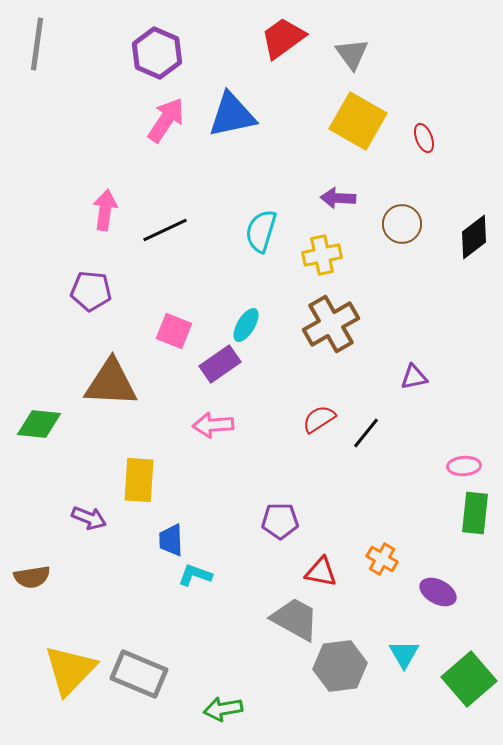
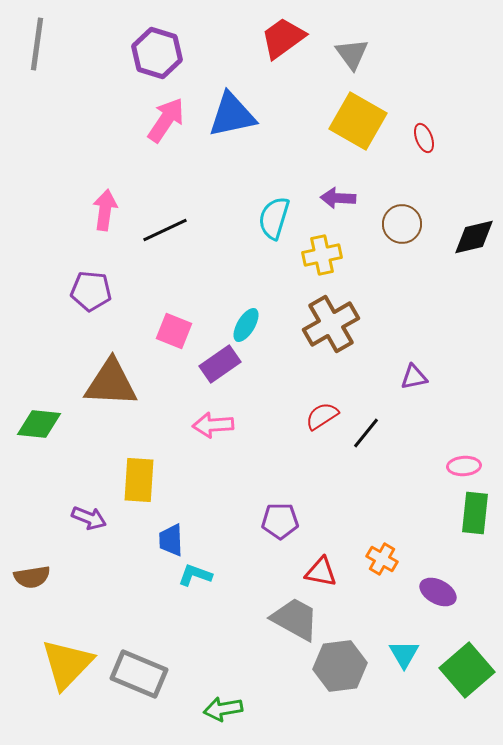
purple hexagon at (157, 53): rotated 6 degrees counterclockwise
cyan semicircle at (261, 231): moved 13 px right, 13 px up
black diamond at (474, 237): rotated 24 degrees clockwise
red semicircle at (319, 419): moved 3 px right, 3 px up
yellow triangle at (70, 670): moved 3 px left, 6 px up
green square at (469, 679): moved 2 px left, 9 px up
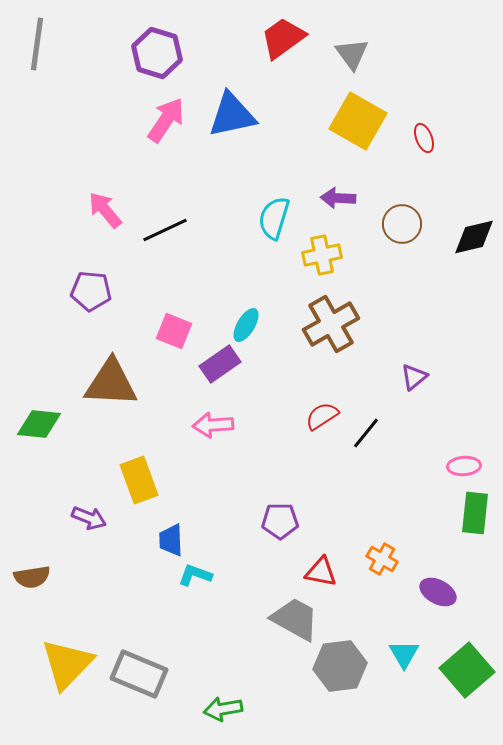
pink arrow at (105, 210): rotated 48 degrees counterclockwise
purple triangle at (414, 377): rotated 28 degrees counterclockwise
yellow rectangle at (139, 480): rotated 24 degrees counterclockwise
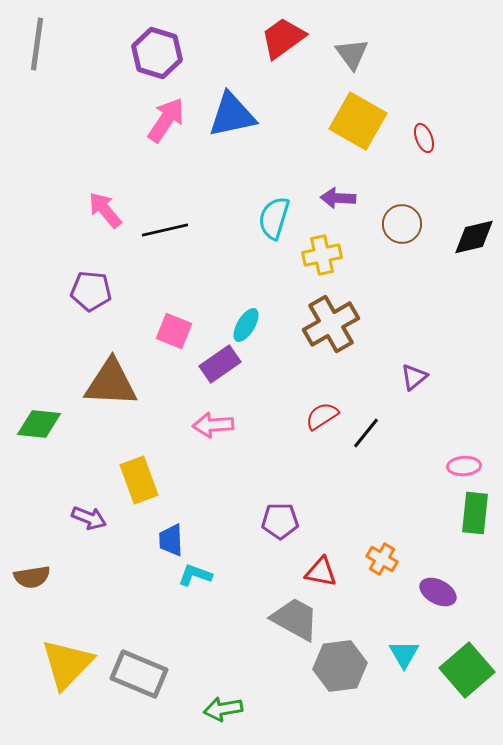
black line at (165, 230): rotated 12 degrees clockwise
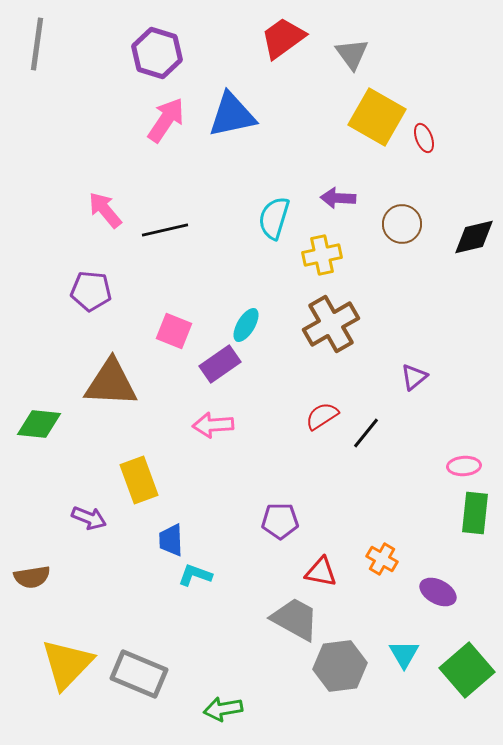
yellow square at (358, 121): moved 19 px right, 4 px up
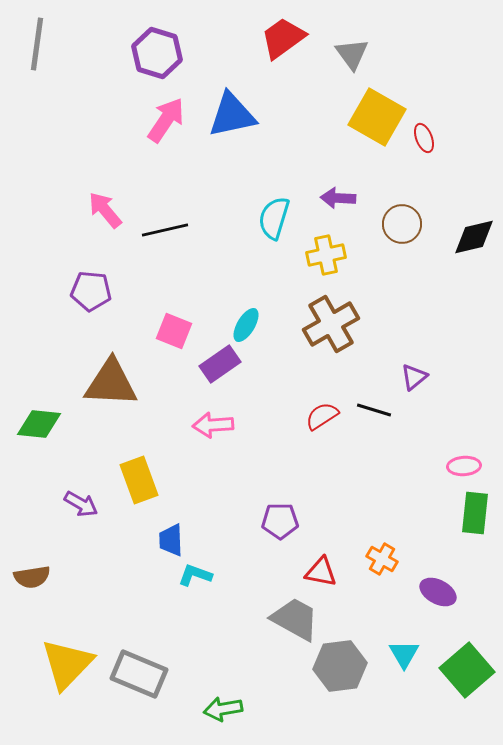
yellow cross at (322, 255): moved 4 px right
black line at (366, 433): moved 8 px right, 23 px up; rotated 68 degrees clockwise
purple arrow at (89, 518): moved 8 px left, 14 px up; rotated 8 degrees clockwise
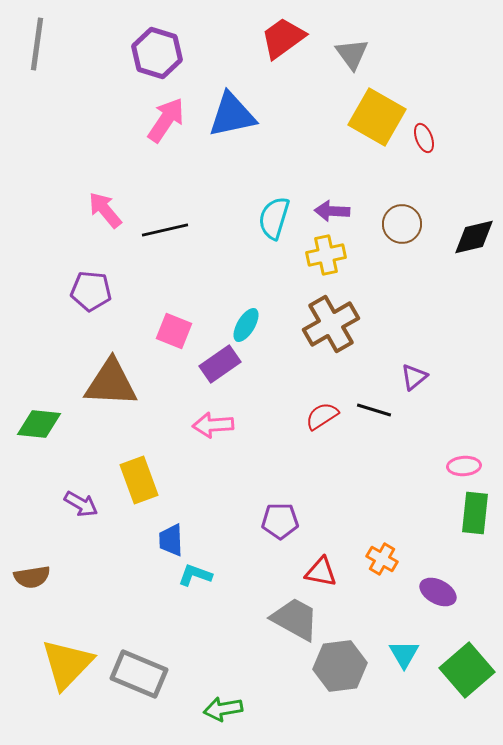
purple arrow at (338, 198): moved 6 px left, 13 px down
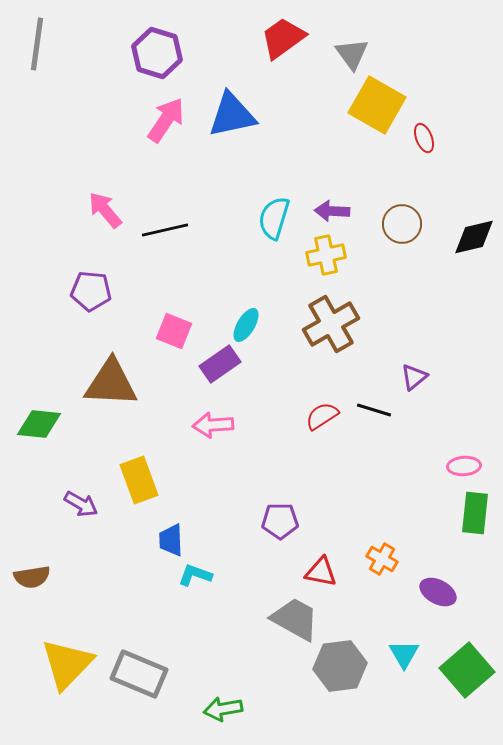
yellow square at (377, 117): moved 12 px up
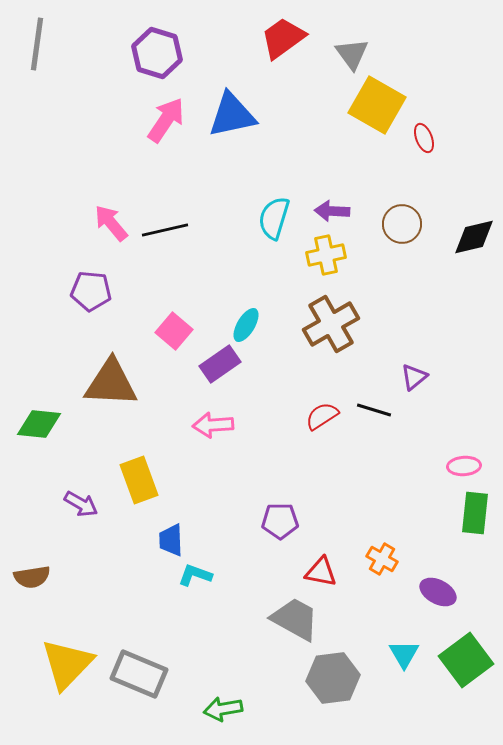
pink arrow at (105, 210): moved 6 px right, 13 px down
pink square at (174, 331): rotated 18 degrees clockwise
gray hexagon at (340, 666): moved 7 px left, 12 px down
green square at (467, 670): moved 1 px left, 10 px up; rotated 4 degrees clockwise
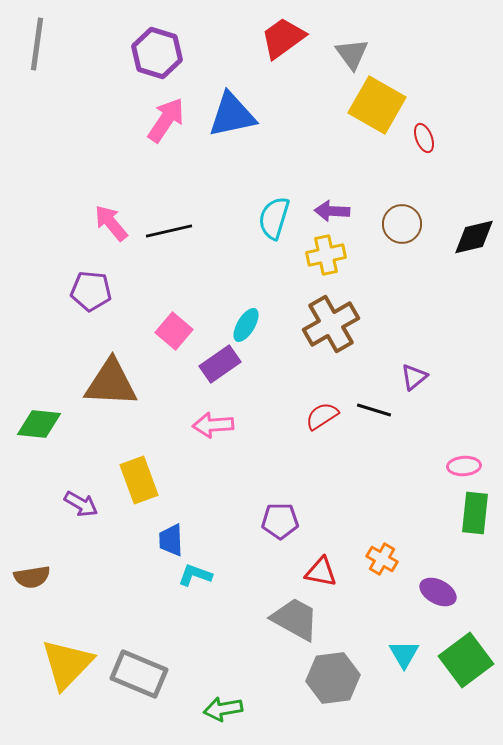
black line at (165, 230): moved 4 px right, 1 px down
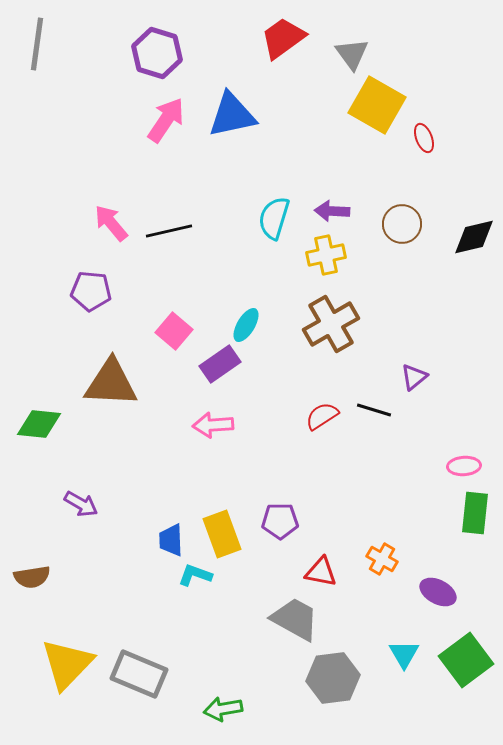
yellow rectangle at (139, 480): moved 83 px right, 54 px down
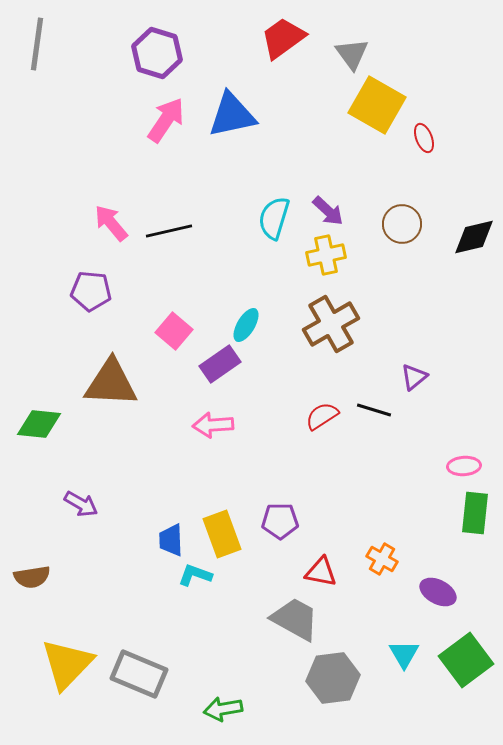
purple arrow at (332, 211): moved 4 px left; rotated 140 degrees counterclockwise
